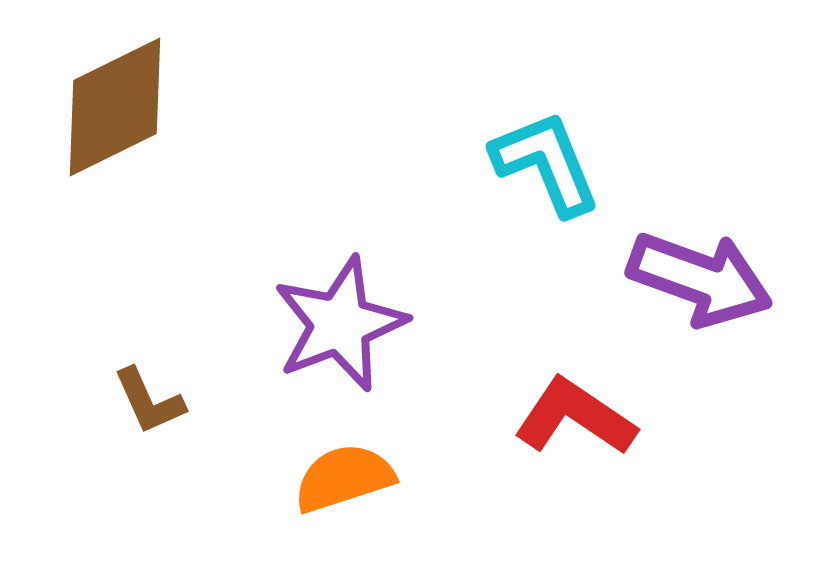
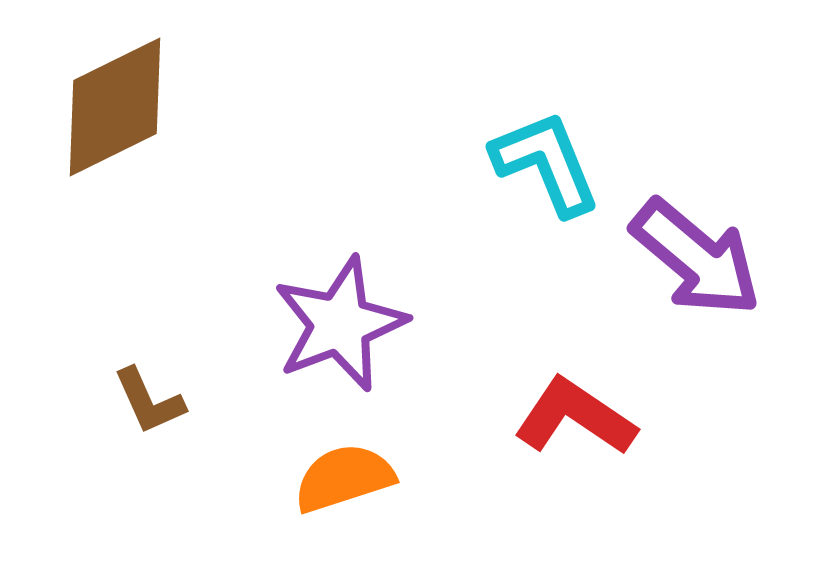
purple arrow: moved 4 px left, 21 px up; rotated 20 degrees clockwise
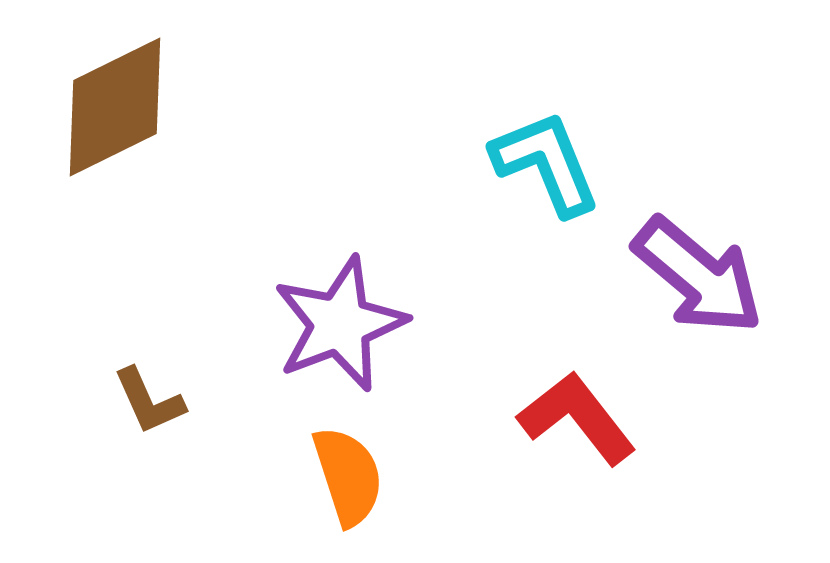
purple arrow: moved 2 px right, 18 px down
red L-shape: moved 2 px right, 1 px down; rotated 18 degrees clockwise
orange semicircle: moved 4 px right, 2 px up; rotated 90 degrees clockwise
